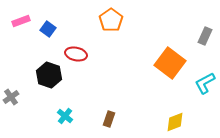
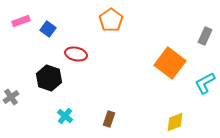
black hexagon: moved 3 px down
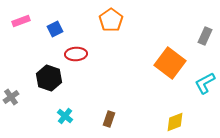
blue square: moved 7 px right; rotated 28 degrees clockwise
red ellipse: rotated 15 degrees counterclockwise
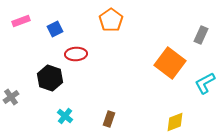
gray rectangle: moved 4 px left, 1 px up
black hexagon: moved 1 px right
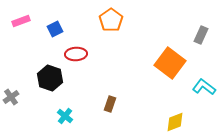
cyan L-shape: moved 1 px left, 4 px down; rotated 65 degrees clockwise
brown rectangle: moved 1 px right, 15 px up
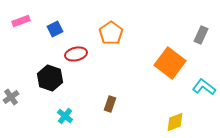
orange pentagon: moved 13 px down
red ellipse: rotated 10 degrees counterclockwise
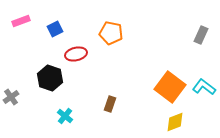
orange pentagon: rotated 25 degrees counterclockwise
orange square: moved 24 px down
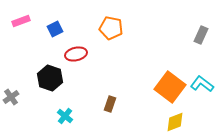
orange pentagon: moved 5 px up
cyan L-shape: moved 2 px left, 3 px up
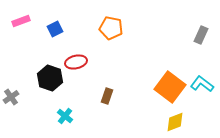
red ellipse: moved 8 px down
brown rectangle: moved 3 px left, 8 px up
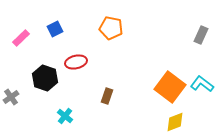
pink rectangle: moved 17 px down; rotated 24 degrees counterclockwise
black hexagon: moved 5 px left
